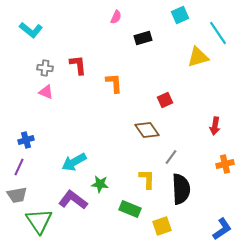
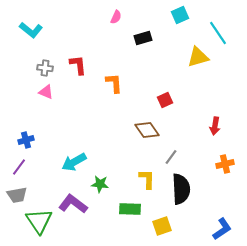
purple line: rotated 12 degrees clockwise
purple L-shape: moved 4 px down
green rectangle: rotated 20 degrees counterclockwise
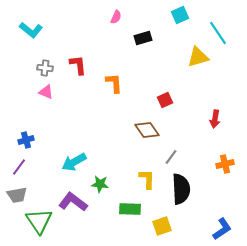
red arrow: moved 7 px up
purple L-shape: moved 2 px up
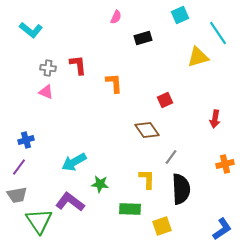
gray cross: moved 3 px right
purple L-shape: moved 3 px left
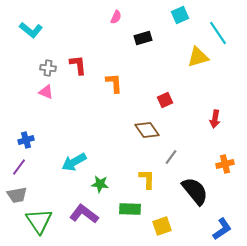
black semicircle: moved 14 px right, 2 px down; rotated 36 degrees counterclockwise
purple L-shape: moved 14 px right, 12 px down
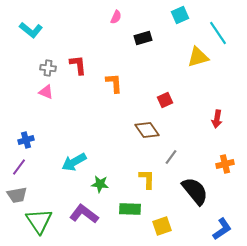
red arrow: moved 2 px right
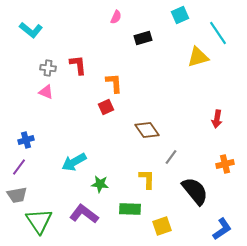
red square: moved 59 px left, 7 px down
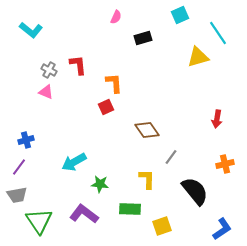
gray cross: moved 1 px right, 2 px down; rotated 21 degrees clockwise
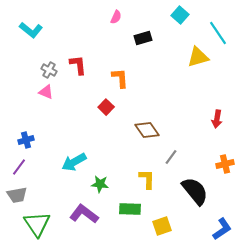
cyan square: rotated 24 degrees counterclockwise
orange L-shape: moved 6 px right, 5 px up
red square: rotated 21 degrees counterclockwise
green triangle: moved 2 px left, 3 px down
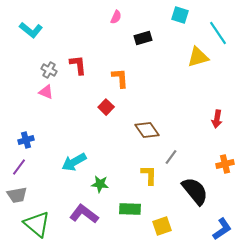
cyan square: rotated 24 degrees counterclockwise
yellow L-shape: moved 2 px right, 4 px up
green triangle: rotated 16 degrees counterclockwise
